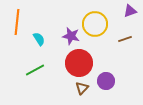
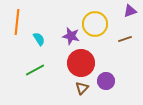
red circle: moved 2 px right
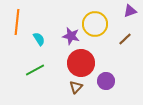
brown line: rotated 24 degrees counterclockwise
brown triangle: moved 6 px left, 1 px up
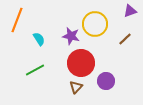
orange line: moved 2 px up; rotated 15 degrees clockwise
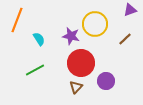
purple triangle: moved 1 px up
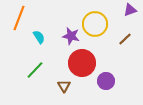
orange line: moved 2 px right, 2 px up
cyan semicircle: moved 2 px up
red circle: moved 1 px right
green line: rotated 18 degrees counterclockwise
brown triangle: moved 12 px left, 1 px up; rotated 16 degrees counterclockwise
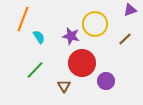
orange line: moved 4 px right, 1 px down
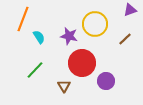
purple star: moved 2 px left
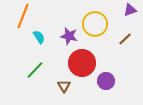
orange line: moved 3 px up
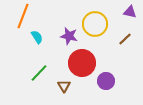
purple triangle: moved 2 px down; rotated 32 degrees clockwise
cyan semicircle: moved 2 px left
green line: moved 4 px right, 3 px down
